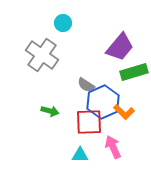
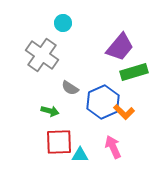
gray semicircle: moved 16 px left, 3 px down
red square: moved 30 px left, 20 px down
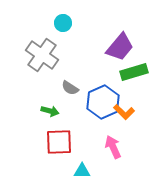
cyan triangle: moved 2 px right, 16 px down
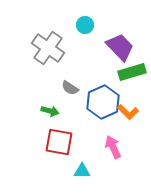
cyan circle: moved 22 px right, 2 px down
purple trapezoid: rotated 84 degrees counterclockwise
gray cross: moved 6 px right, 7 px up
green rectangle: moved 2 px left
orange L-shape: moved 4 px right
red square: rotated 12 degrees clockwise
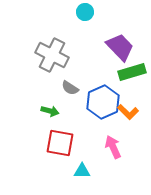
cyan circle: moved 13 px up
gray cross: moved 4 px right, 7 px down; rotated 8 degrees counterclockwise
red square: moved 1 px right, 1 px down
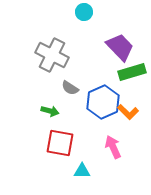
cyan circle: moved 1 px left
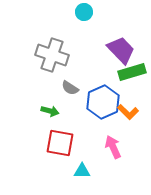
purple trapezoid: moved 1 px right, 3 px down
gray cross: rotated 8 degrees counterclockwise
